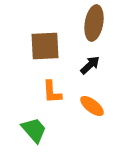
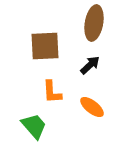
orange ellipse: moved 1 px down
green trapezoid: moved 4 px up
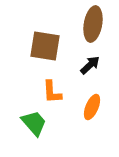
brown ellipse: moved 1 px left, 1 px down
brown square: rotated 12 degrees clockwise
orange ellipse: rotated 75 degrees clockwise
green trapezoid: moved 3 px up
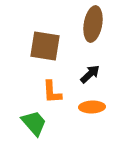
black arrow: moved 9 px down
orange ellipse: rotated 65 degrees clockwise
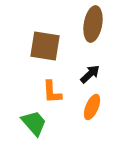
orange ellipse: rotated 65 degrees counterclockwise
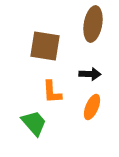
black arrow: rotated 45 degrees clockwise
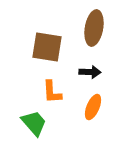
brown ellipse: moved 1 px right, 4 px down
brown square: moved 2 px right, 1 px down
black arrow: moved 2 px up
orange ellipse: moved 1 px right
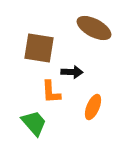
brown ellipse: rotated 72 degrees counterclockwise
brown square: moved 8 px left, 1 px down
black arrow: moved 18 px left
orange L-shape: moved 1 px left
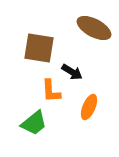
black arrow: rotated 30 degrees clockwise
orange L-shape: moved 1 px up
orange ellipse: moved 4 px left
green trapezoid: rotated 92 degrees clockwise
